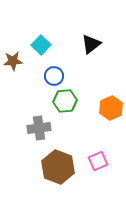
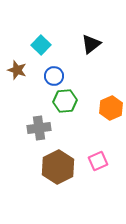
brown star: moved 4 px right, 9 px down; rotated 24 degrees clockwise
brown hexagon: rotated 12 degrees clockwise
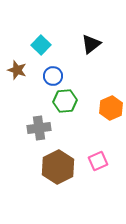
blue circle: moved 1 px left
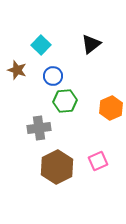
brown hexagon: moved 1 px left
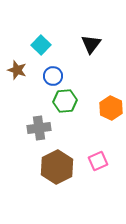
black triangle: rotated 15 degrees counterclockwise
orange hexagon: rotated 10 degrees counterclockwise
